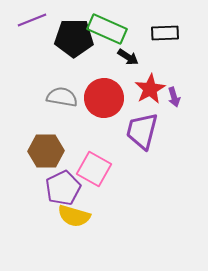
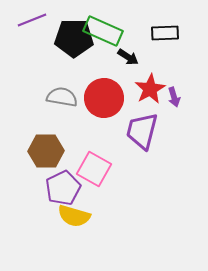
green rectangle: moved 4 px left, 2 px down
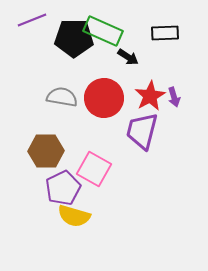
red star: moved 7 px down
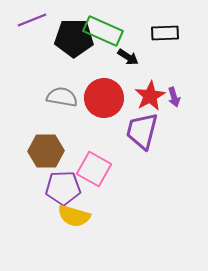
purple pentagon: rotated 24 degrees clockwise
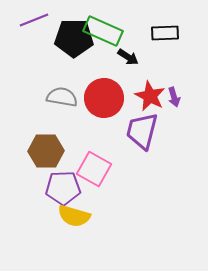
purple line: moved 2 px right
red star: rotated 16 degrees counterclockwise
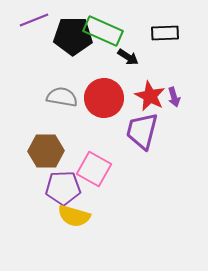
black pentagon: moved 1 px left, 2 px up
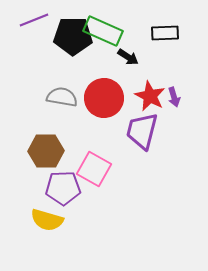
yellow semicircle: moved 27 px left, 4 px down
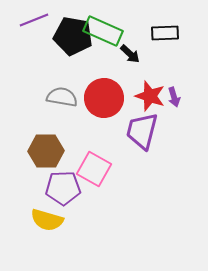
black pentagon: rotated 9 degrees clockwise
black arrow: moved 2 px right, 3 px up; rotated 10 degrees clockwise
red star: rotated 8 degrees counterclockwise
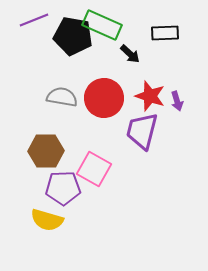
green rectangle: moved 1 px left, 6 px up
purple arrow: moved 3 px right, 4 px down
